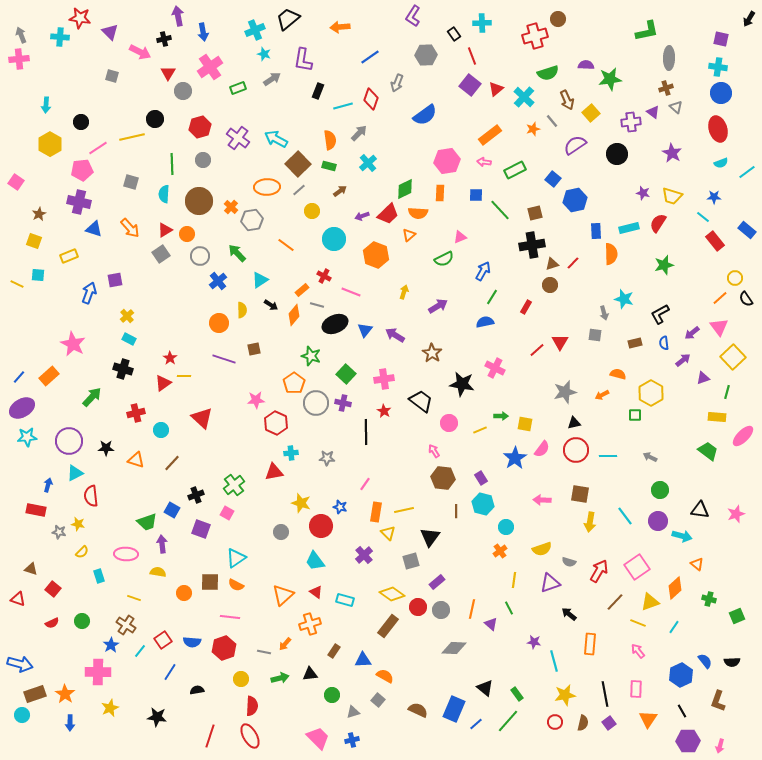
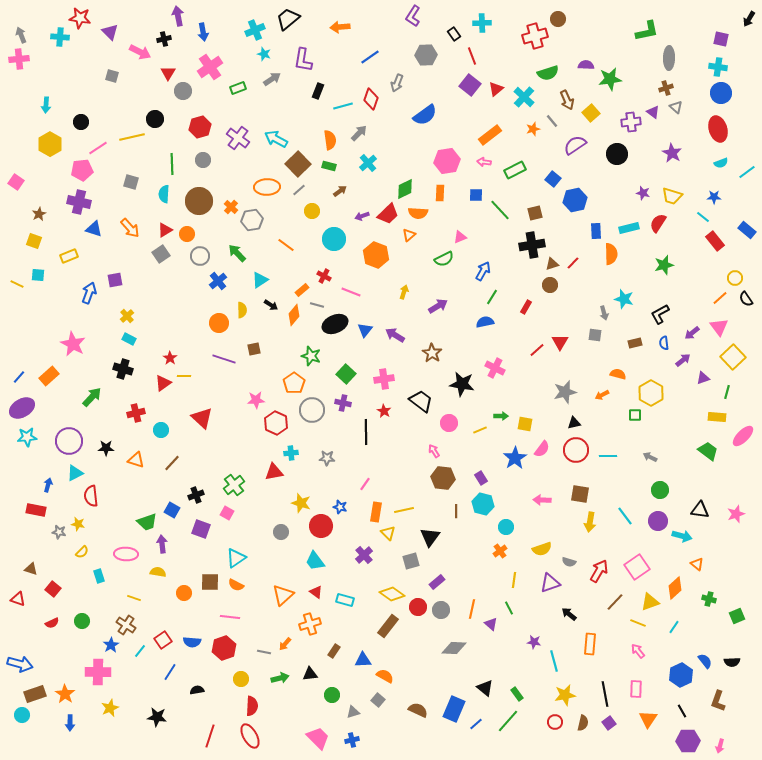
gray circle at (316, 403): moved 4 px left, 7 px down
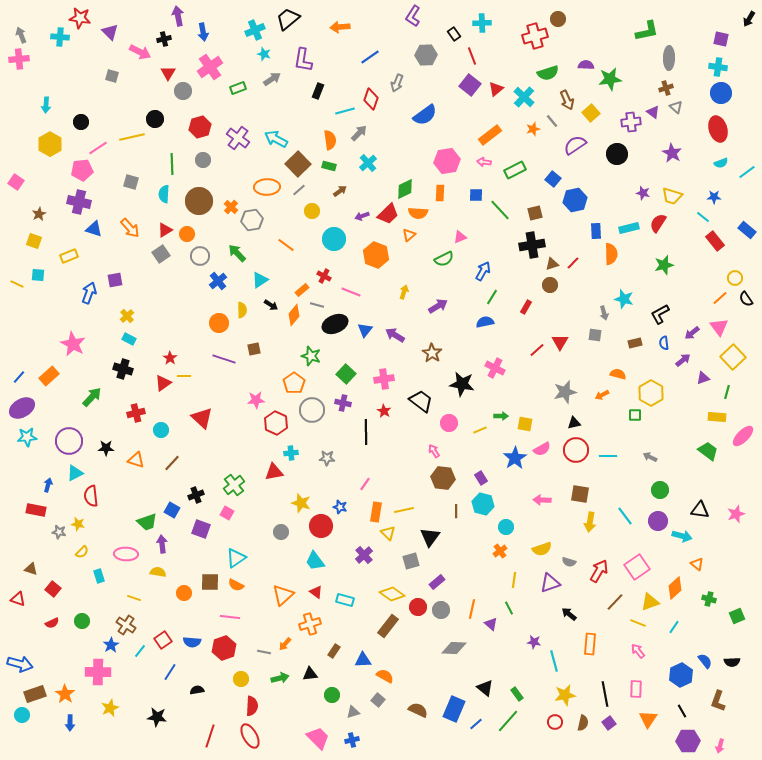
cyan line at (343, 106): moved 2 px right, 5 px down
pink semicircle at (542, 449): rotated 24 degrees clockwise
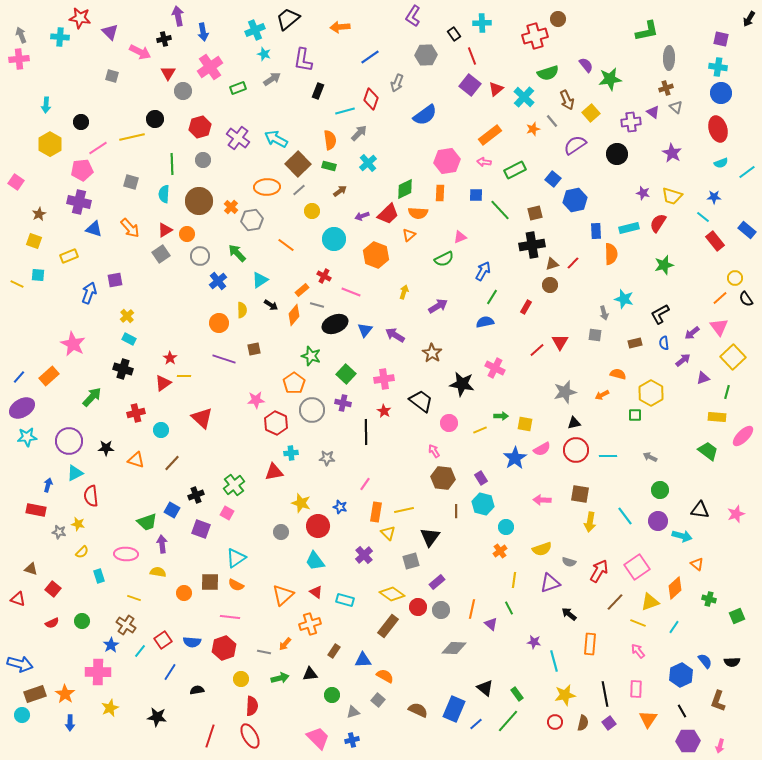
purple semicircle at (586, 65): rotated 49 degrees clockwise
red circle at (321, 526): moved 3 px left
